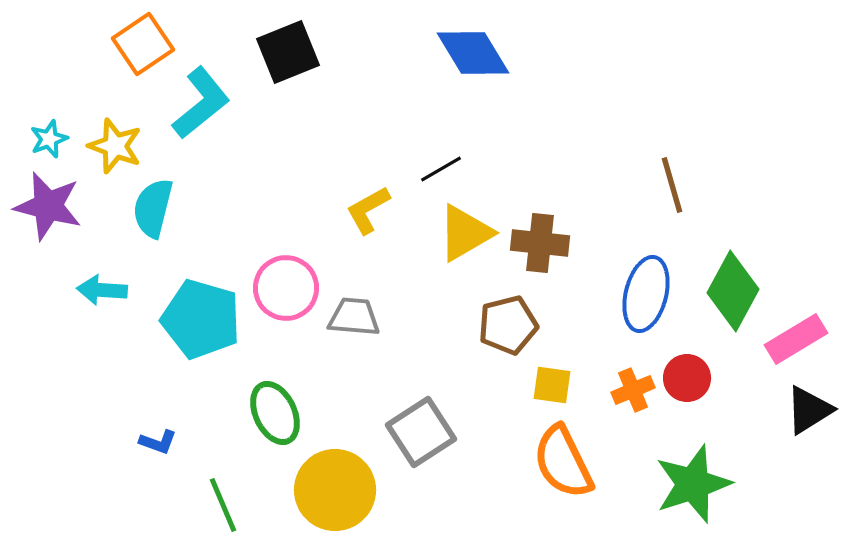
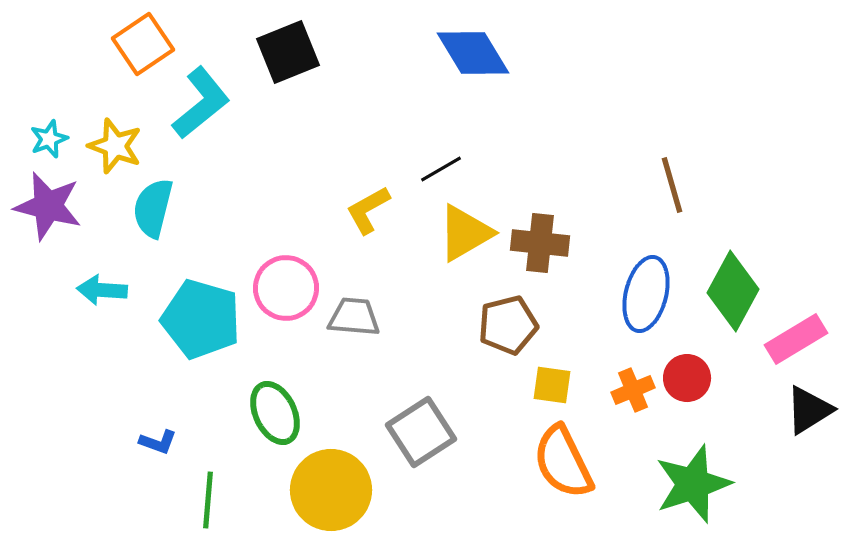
yellow circle: moved 4 px left
green line: moved 15 px left, 5 px up; rotated 28 degrees clockwise
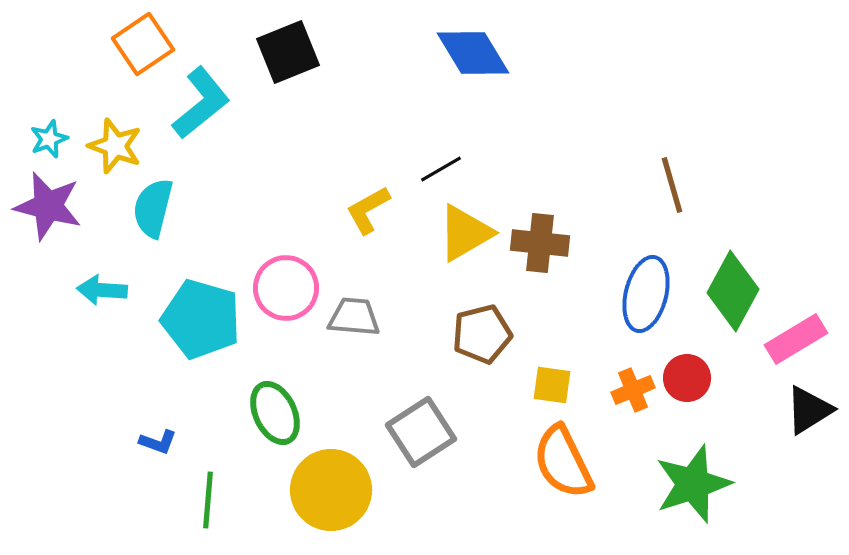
brown pentagon: moved 26 px left, 9 px down
